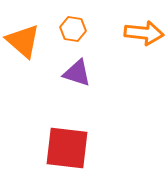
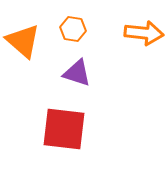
red square: moved 3 px left, 19 px up
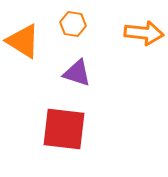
orange hexagon: moved 5 px up
orange triangle: rotated 9 degrees counterclockwise
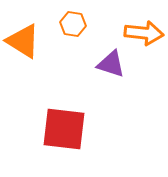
purple triangle: moved 34 px right, 9 px up
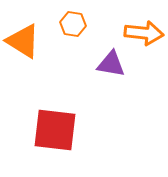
purple triangle: rotated 8 degrees counterclockwise
red square: moved 9 px left, 1 px down
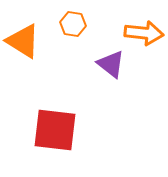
purple triangle: rotated 28 degrees clockwise
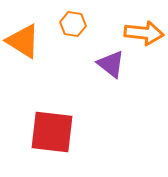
red square: moved 3 px left, 2 px down
